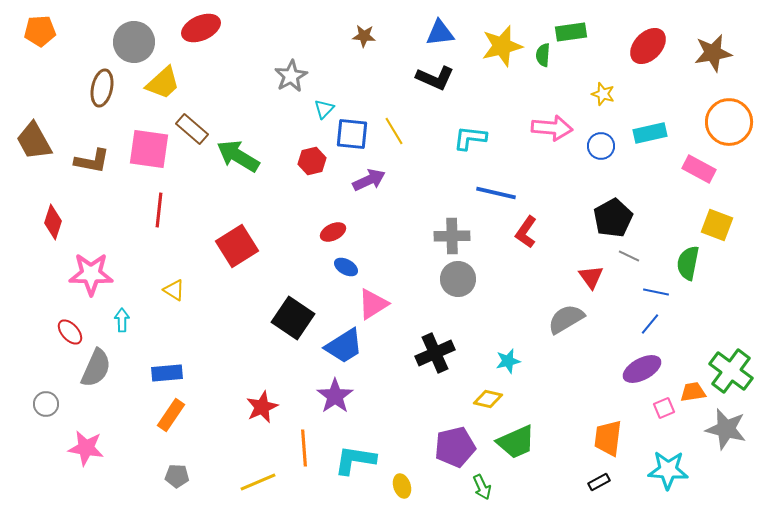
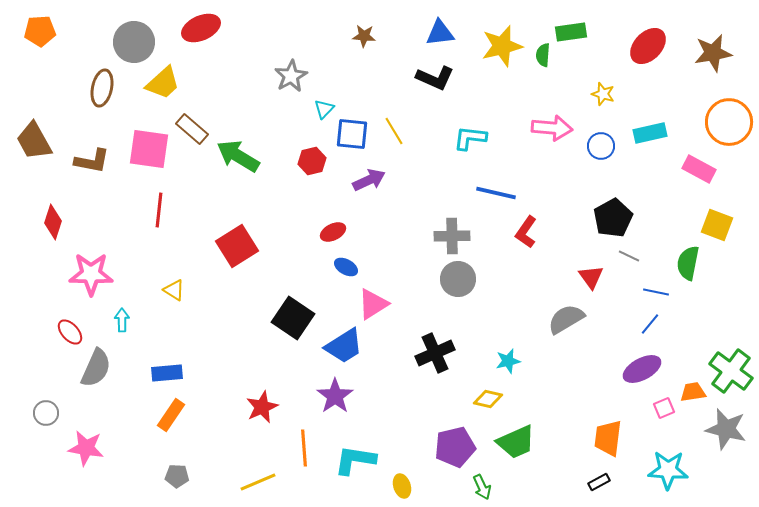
gray circle at (46, 404): moved 9 px down
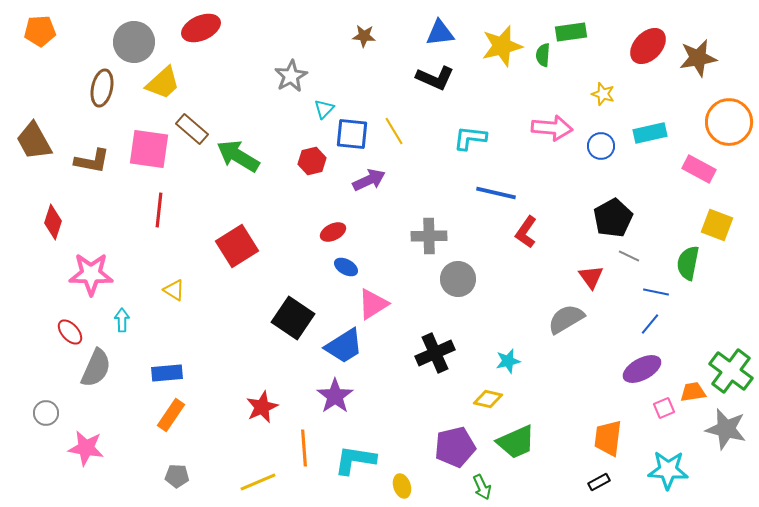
brown star at (713, 53): moved 15 px left, 5 px down
gray cross at (452, 236): moved 23 px left
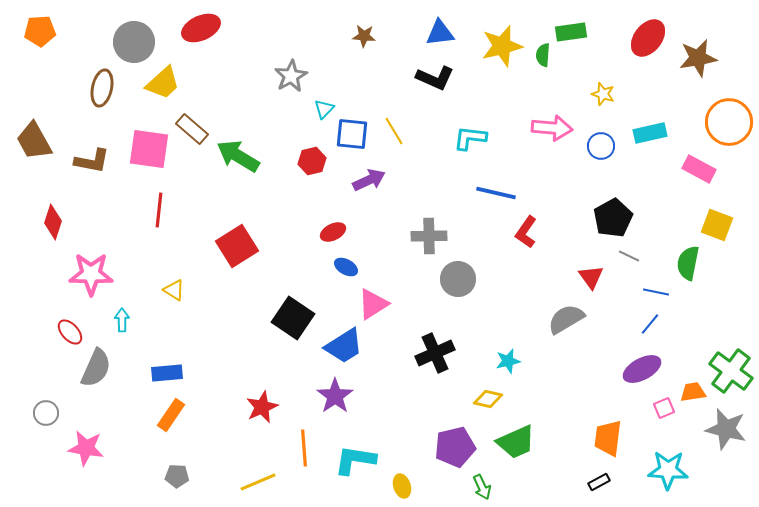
red ellipse at (648, 46): moved 8 px up; rotated 6 degrees counterclockwise
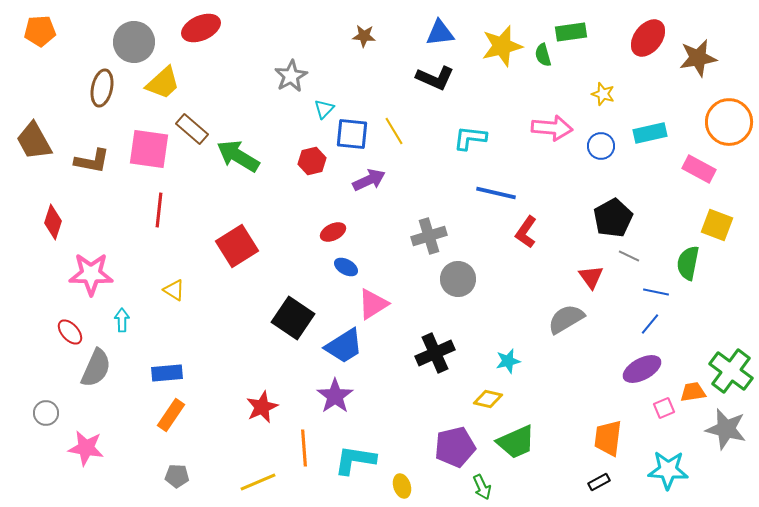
green semicircle at (543, 55): rotated 20 degrees counterclockwise
gray cross at (429, 236): rotated 16 degrees counterclockwise
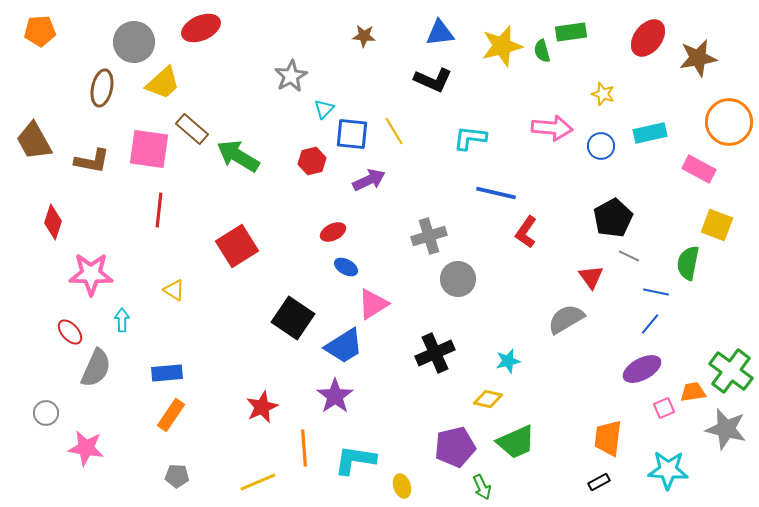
green semicircle at (543, 55): moved 1 px left, 4 px up
black L-shape at (435, 78): moved 2 px left, 2 px down
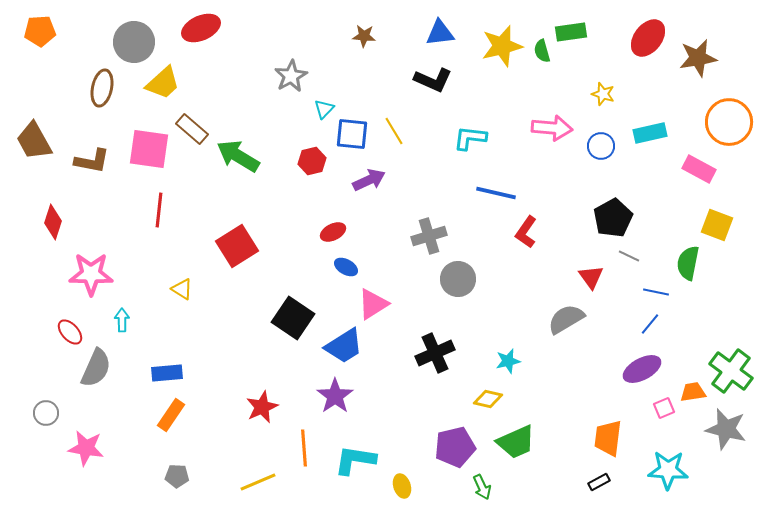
yellow triangle at (174, 290): moved 8 px right, 1 px up
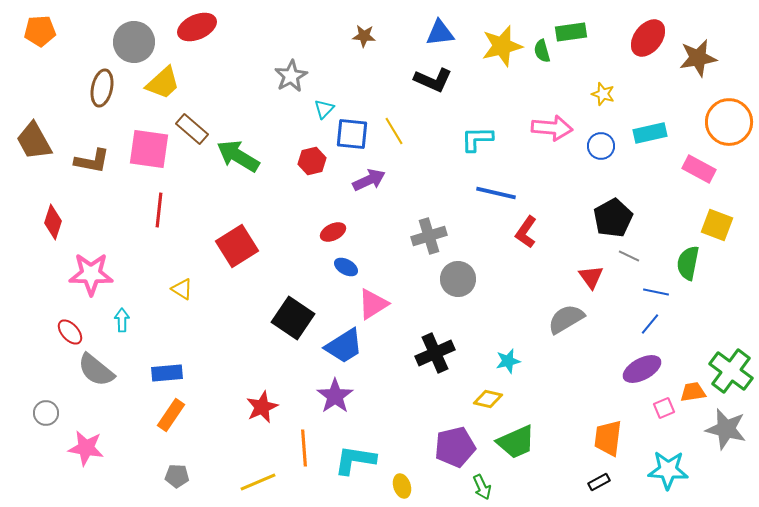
red ellipse at (201, 28): moved 4 px left, 1 px up
cyan L-shape at (470, 138): moved 7 px right, 1 px down; rotated 8 degrees counterclockwise
gray semicircle at (96, 368): moved 2 px down; rotated 105 degrees clockwise
